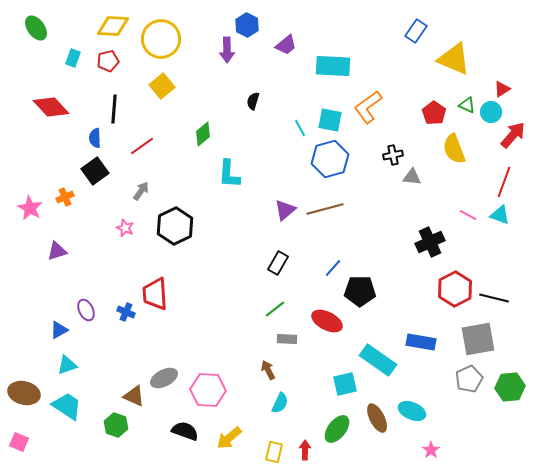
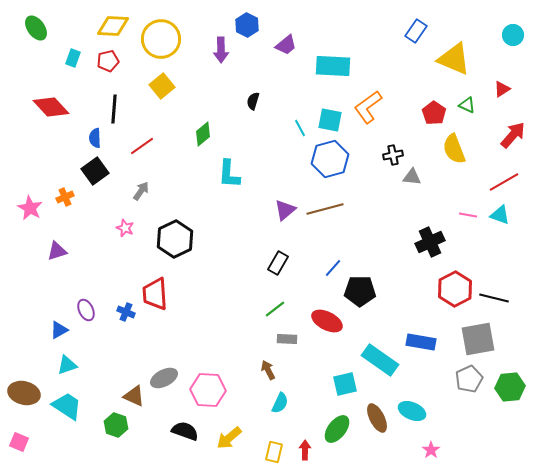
purple arrow at (227, 50): moved 6 px left
cyan circle at (491, 112): moved 22 px right, 77 px up
red line at (504, 182): rotated 40 degrees clockwise
pink line at (468, 215): rotated 18 degrees counterclockwise
black hexagon at (175, 226): moved 13 px down
cyan rectangle at (378, 360): moved 2 px right
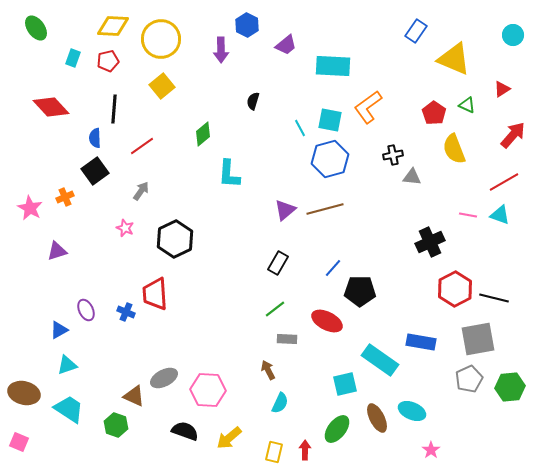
cyan trapezoid at (67, 406): moved 2 px right, 3 px down
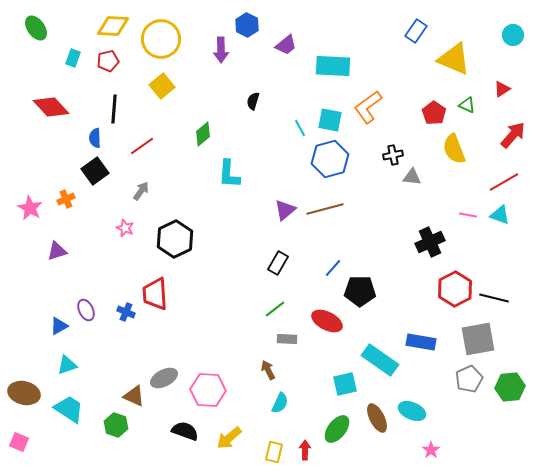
orange cross at (65, 197): moved 1 px right, 2 px down
blue triangle at (59, 330): moved 4 px up
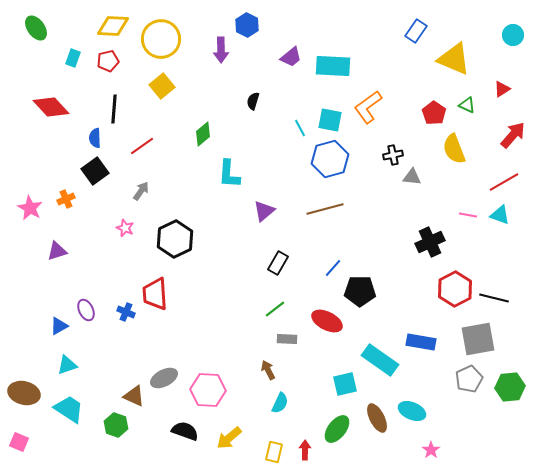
purple trapezoid at (286, 45): moved 5 px right, 12 px down
purple triangle at (285, 210): moved 21 px left, 1 px down
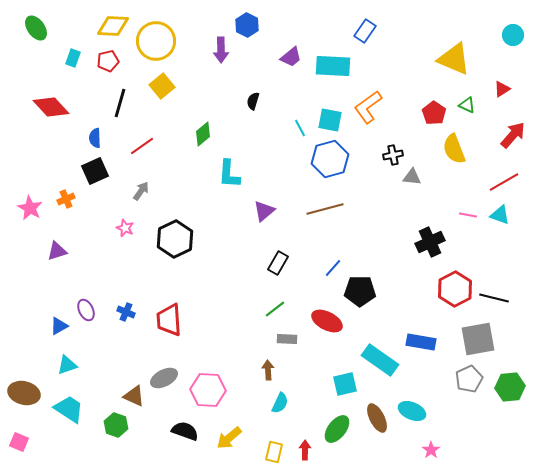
blue rectangle at (416, 31): moved 51 px left
yellow circle at (161, 39): moved 5 px left, 2 px down
black line at (114, 109): moved 6 px right, 6 px up; rotated 12 degrees clockwise
black square at (95, 171): rotated 12 degrees clockwise
red trapezoid at (155, 294): moved 14 px right, 26 px down
brown arrow at (268, 370): rotated 24 degrees clockwise
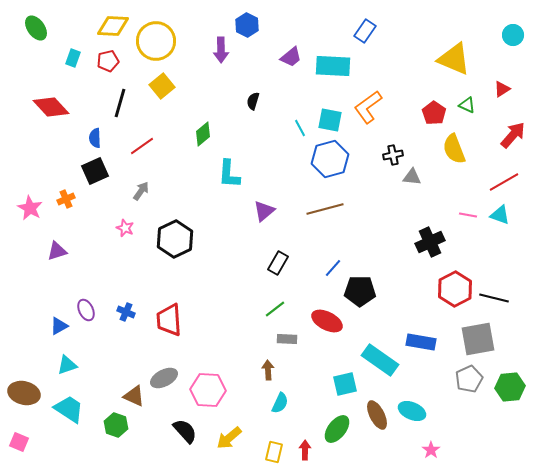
brown ellipse at (377, 418): moved 3 px up
black semicircle at (185, 431): rotated 28 degrees clockwise
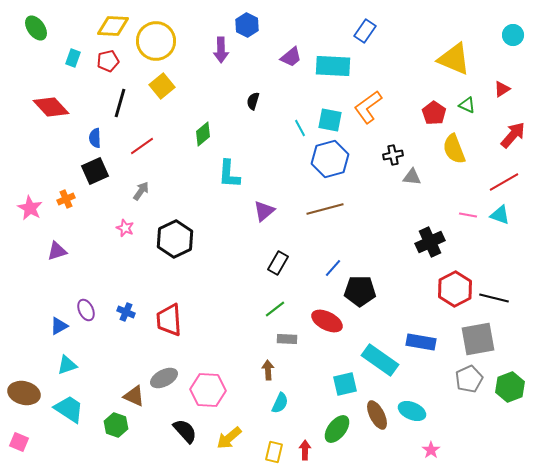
green hexagon at (510, 387): rotated 16 degrees counterclockwise
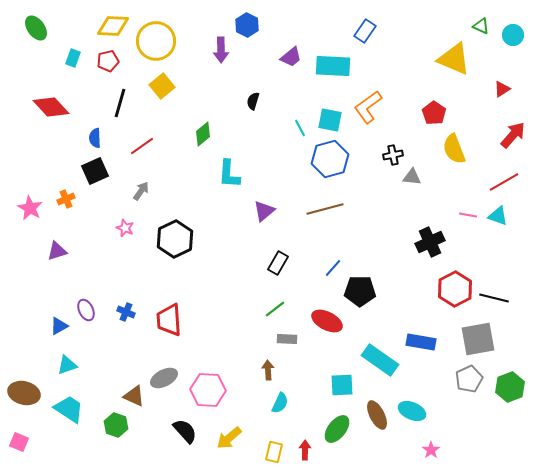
green triangle at (467, 105): moved 14 px right, 79 px up
cyan triangle at (500, 215): moved 2 px left, 1 px down
cyan square at (345, 384): moved 3 px left, 1 px down; rotated 10 degrees clockwise
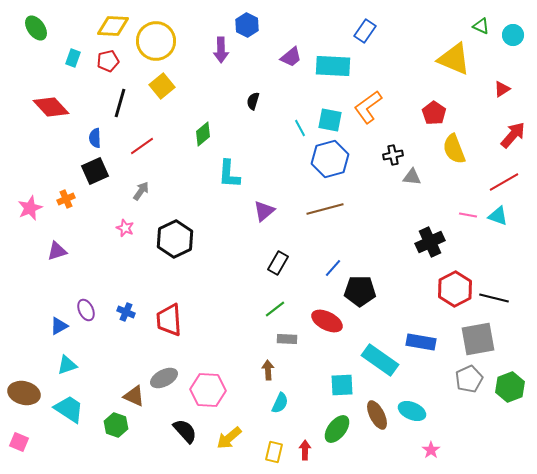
pink star at (30, 208): rotated 20 degrees clockwise
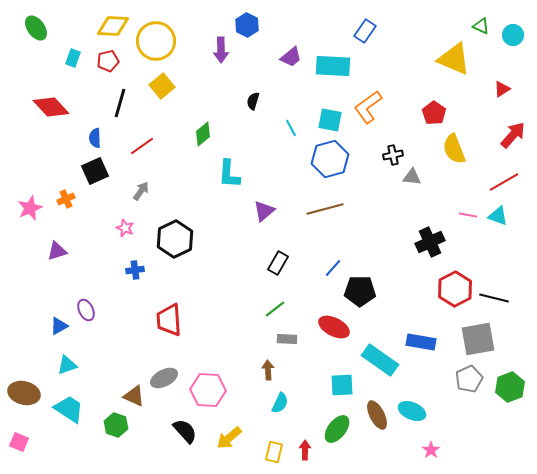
cyan line at (300, 128): moved 9 px left
blue cross at (126, 312): moved 9 px right, 42 px up; rotated 30 degrees counterclockwise
red ellipse at (327, 321): moved 7 px right, 6 px down
